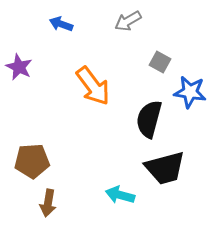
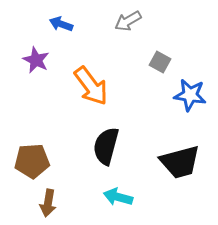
purple star: moved 17 px right, 7 px up
orange arrow: moved 2 px left
blue star: moved 3 px down
black semicircle: moved 43 px left, 27 px down
black trapezoid: moved 15 px right, 6 px up
cyan arrow: moved 2 px left, 2 px down
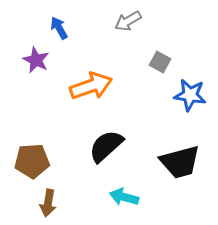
blue arrow: moved 2 px left, 4 px down; rotated 40 degrees clockwise
orange arrow: rotated 72 degrees counterclockwise
black semicircle: rotated 33 degrees clockwise
cyan arrow: moved 6 px right
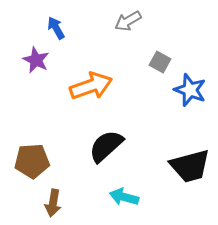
blue arrow: moved 3 px left
blue star: moved 5 px up; rotated 12 degrees clockwise
black trapezoid: moved 10 px right, 4 px down
brown arrow: moved 5 px right
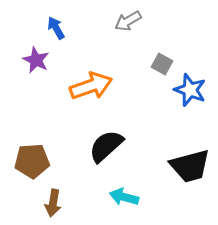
gray square: moved 2 px right, 2 px down
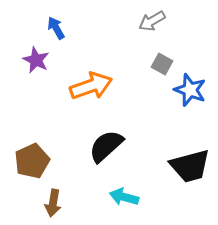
gray arrow: moved 24 px right
brown pentagon: rotated 20 degrees counterclockwise
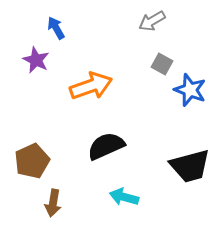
black semicircle: rotated 18 degrees clockwise
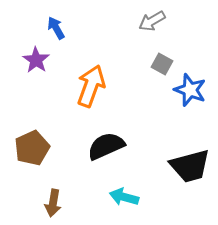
purple star: rotated 8 degrees clockwise
orange arrow: rotated 51 degrees counterclockwise
brown pentagon: moved 13 px up
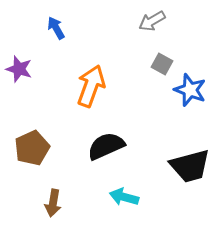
purple star: moved 17 px left, 9 px down; rotated 16 degrees counterclockwise
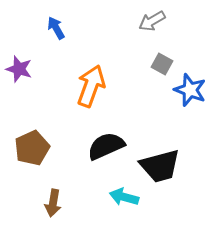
black trapezoid: moved 30 px left
